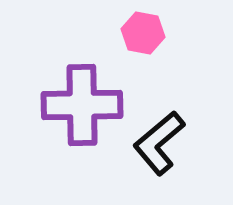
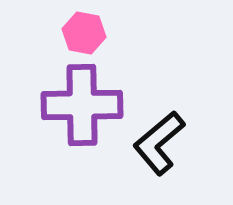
pink hexagon: moved 59 px left
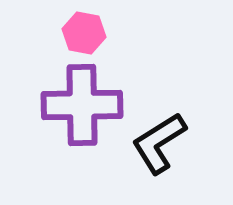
black L-shape: rotated 8 degrees clockwise
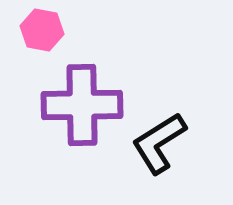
pink hexagon: moved 42 px left, 3 px up
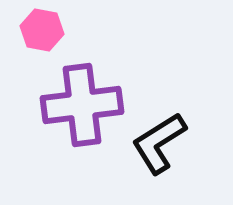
purple cross: rotated 6 degrees counterclockwise
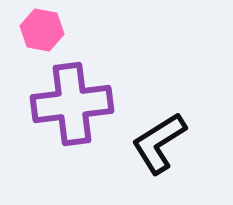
purple cross: moved 10 px left, 1 px up
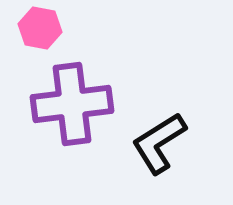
pink hexagon: moved 2 px left, 2 px up
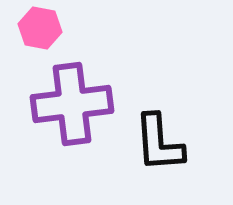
black L-shape: rotated 62 degrees counterclockwise
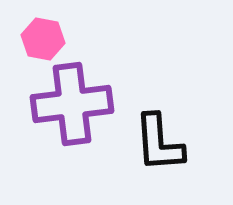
pink hexagon: moved 3 px right, 11 px down
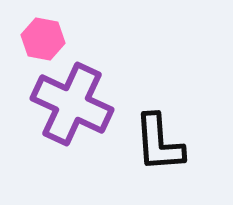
purple cross: rotated 32 degrees clockwise
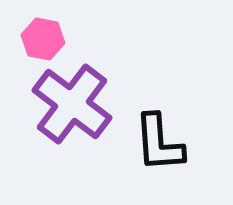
purple cross: rotated 12 degrees clockwise
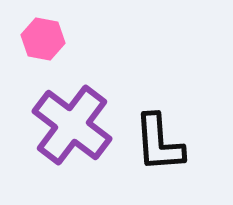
purple cross: moved 21 px down
